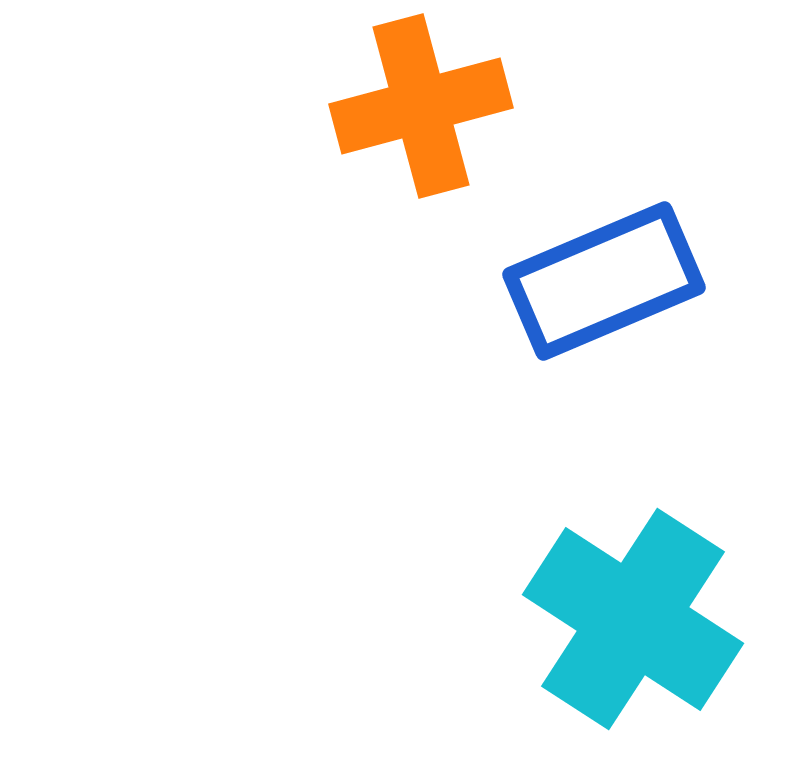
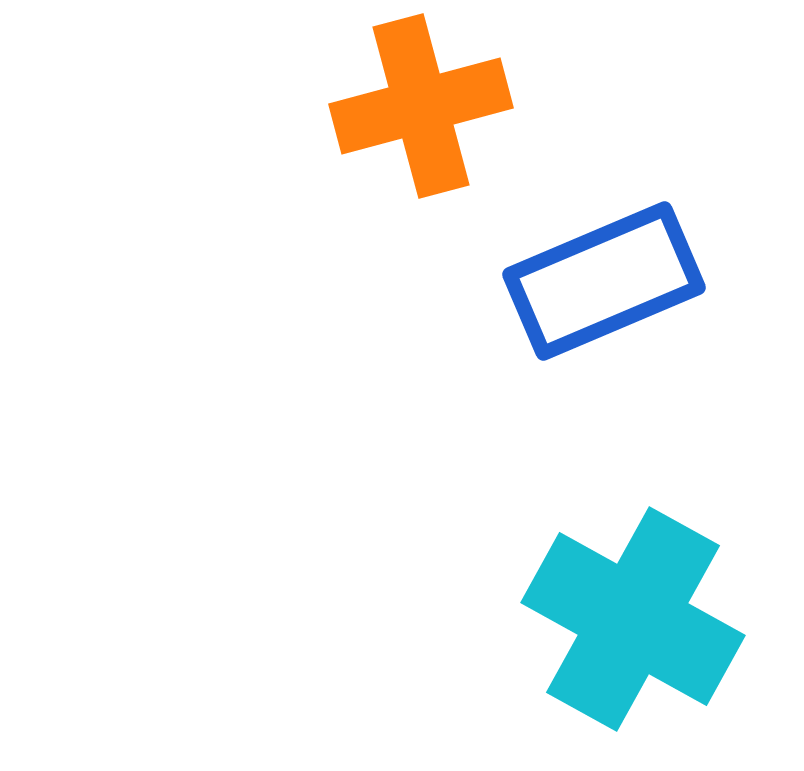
cyan cross: rotated 4 degrees counterclockwise
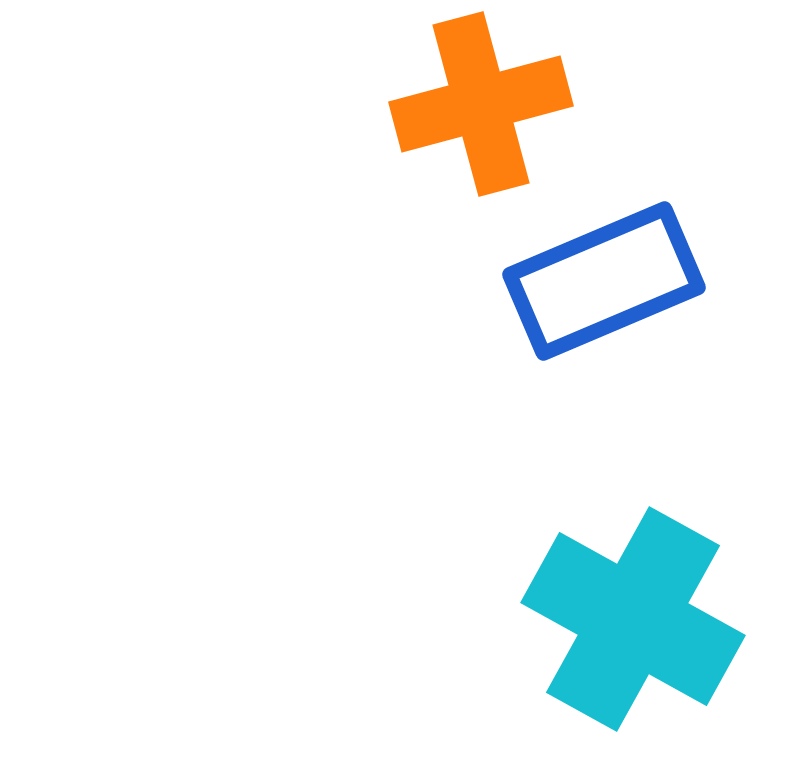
orange cross: moved 60 px right, 2 px up
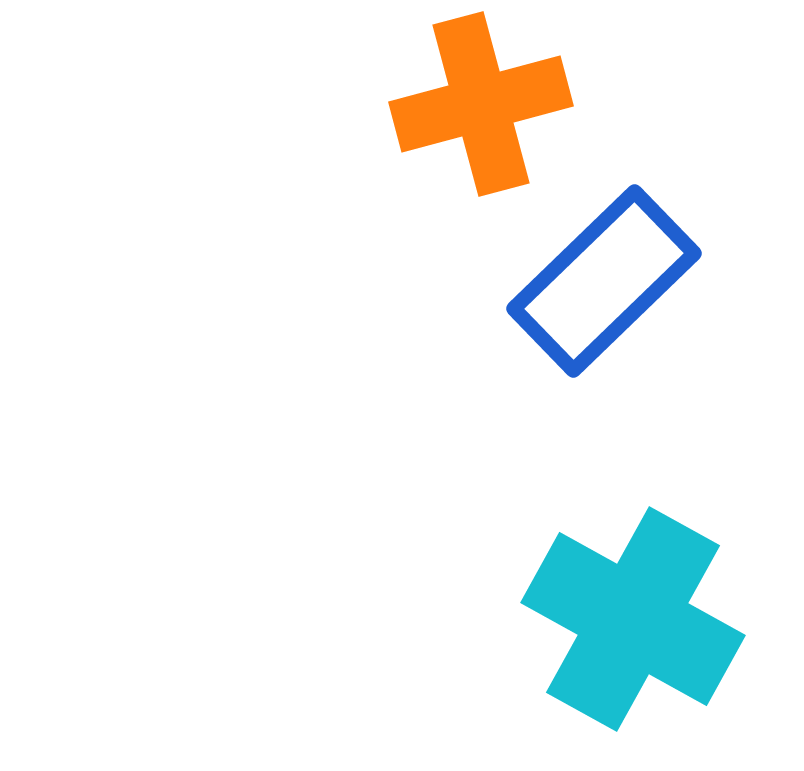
blue rectangle: rotated 21 degrees counterclockwise
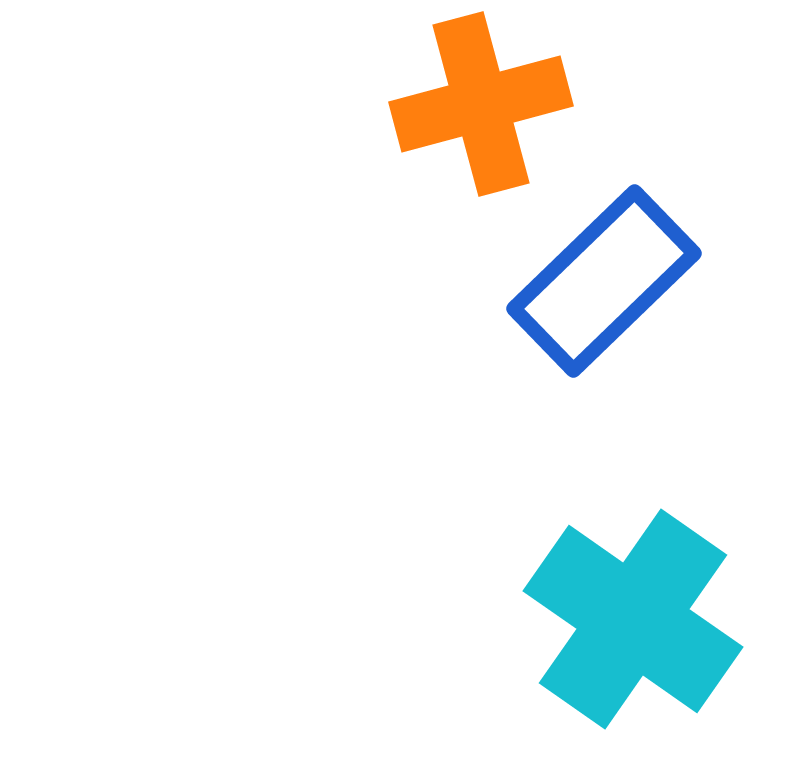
cyan cross: rotated 6 degrees clockwise
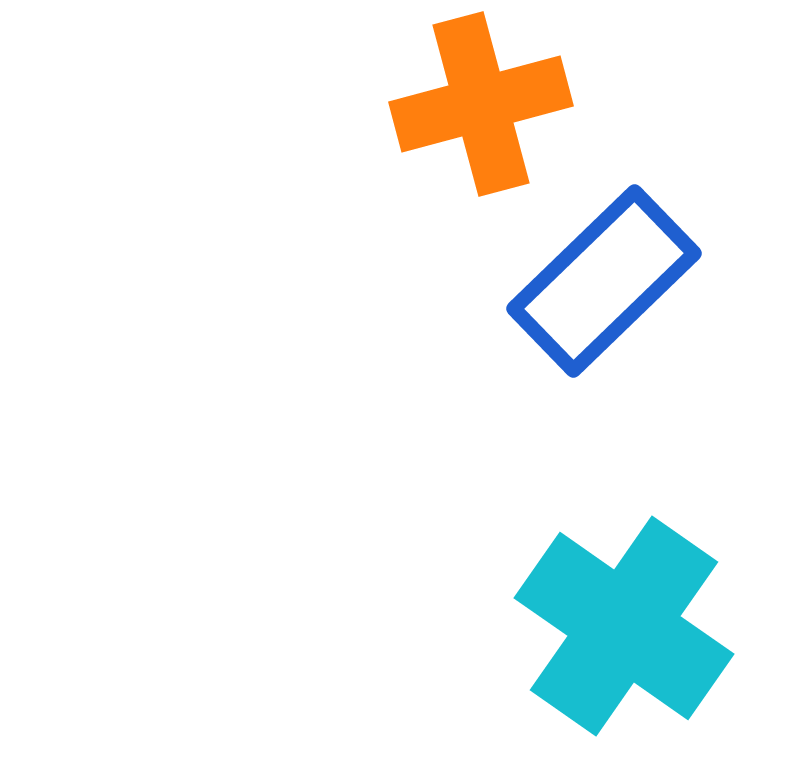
cyan cross: moved 9 px left, 7 px down
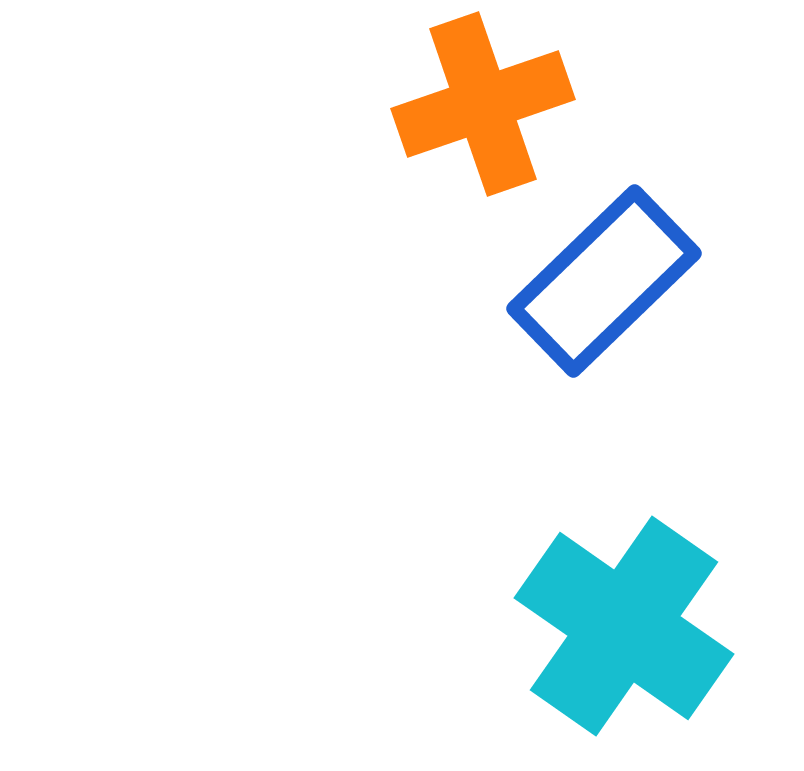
orange cross: moved 2 px right; rotated 4 degrees counterclockwise
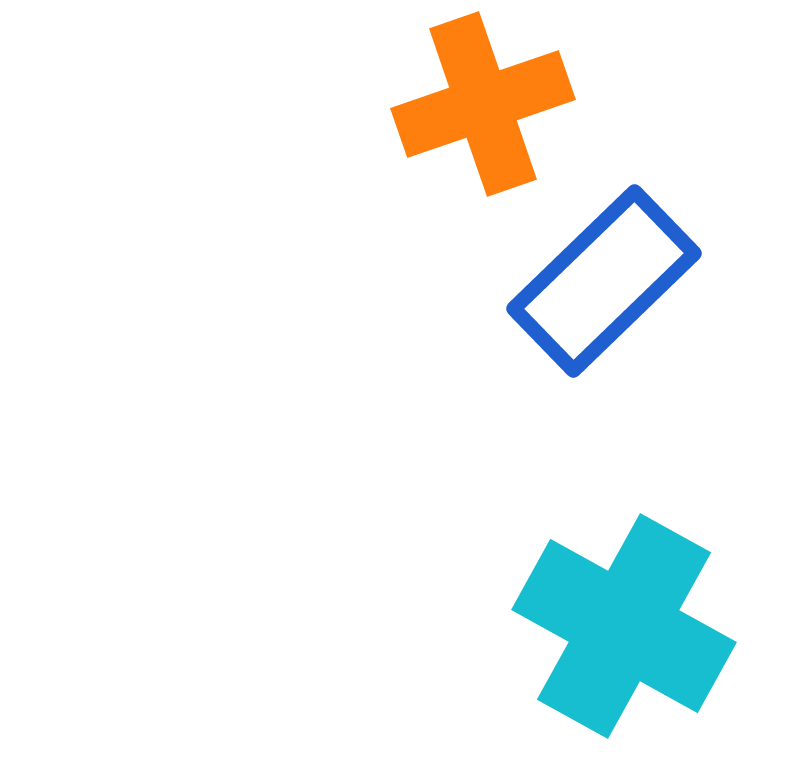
cyan cross: rotated 6 degrees counterclockwise
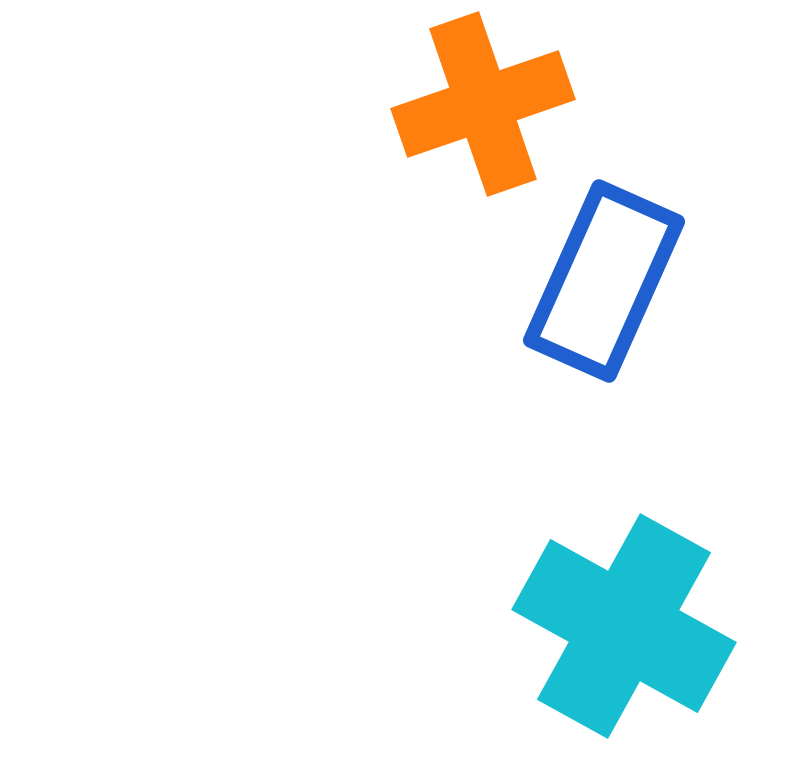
blue rectangle: rotated 22 degrees counterclockwise
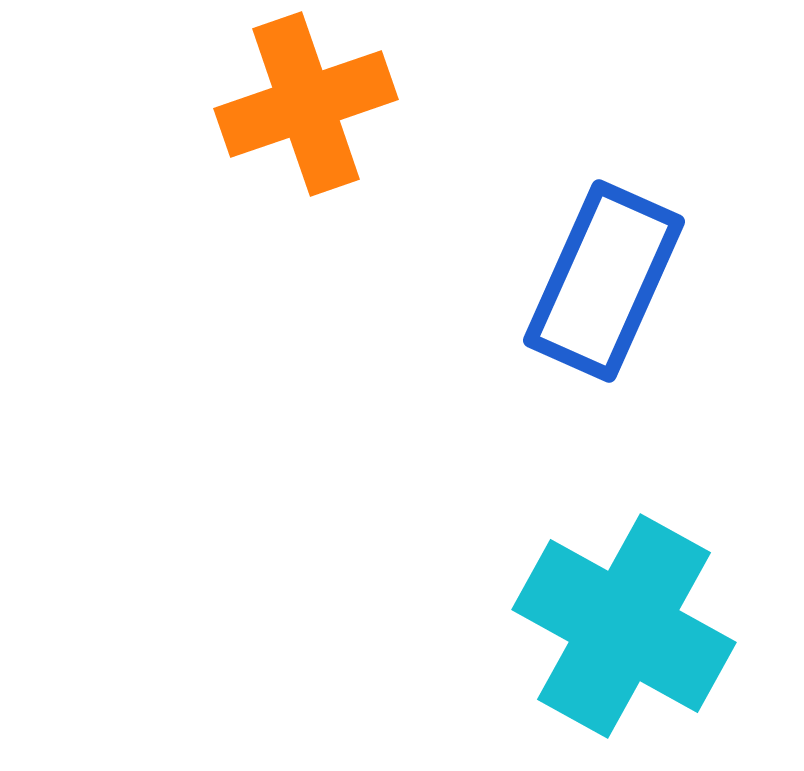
orange cross: moved 177 px left
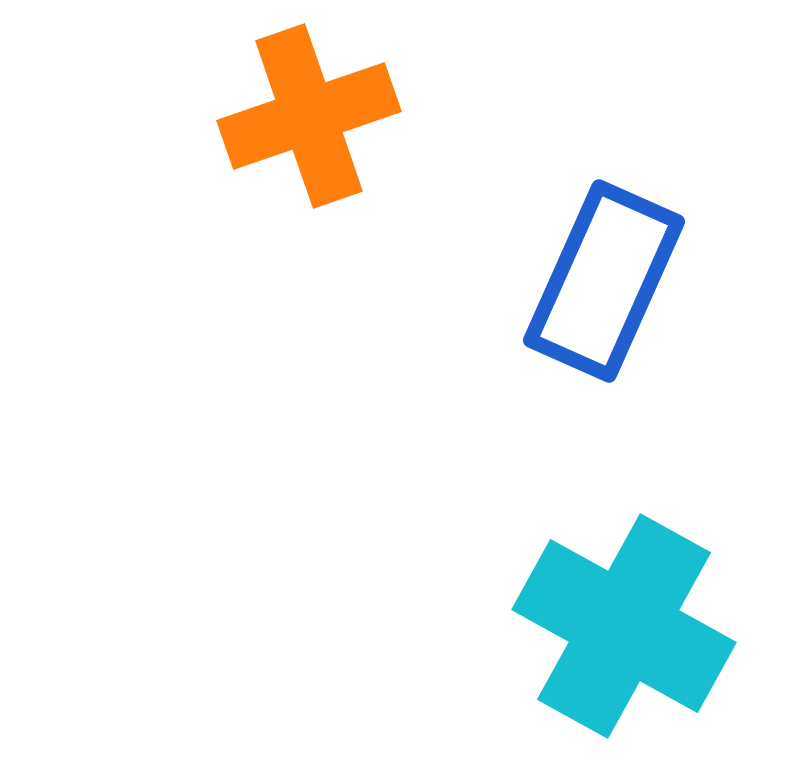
orange cross: moved 3 px right, 12 px down
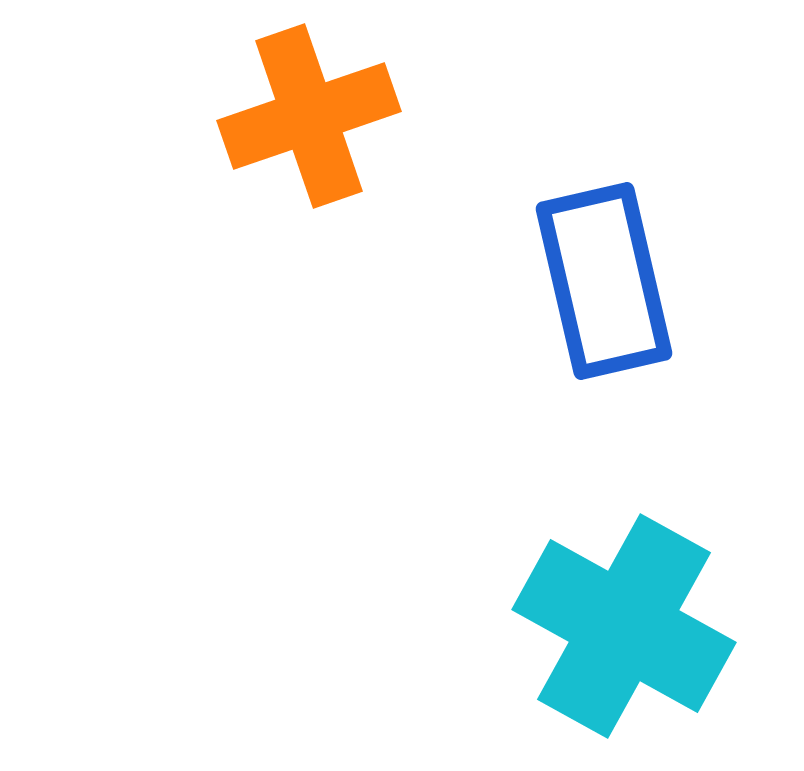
blue rectangle: rotated 37 degrees counterclockwise
